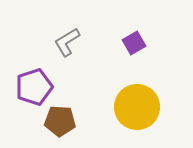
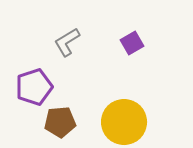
purple square: moved 2 px left
yellow circle: moved 13 px left, 15 px down
brown pentagon: moved 1 px down; rotated 8 degrees counterclockwise
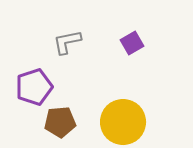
gray L-shape: rotated 20 degrees clockwise
yellow circle: moved 1 px left
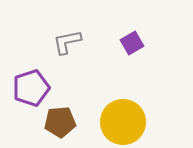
purple pentagon: moved 3 px left, 1 px down
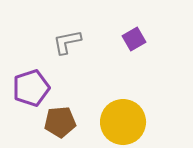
purple square: moved 2 px right, 4 px up
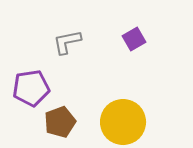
purple pentagon: rotated 9 degrees clockwise
brown pentagon: rotated 16 degrees counterclockwise
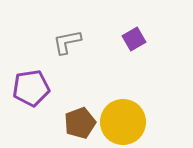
brown pentagon: moved 20 px right, 1 px down
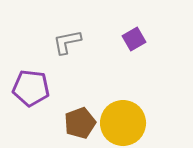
purple pentagon: rotated 15 degrees clockwise
yellow circle: moved 1 px down
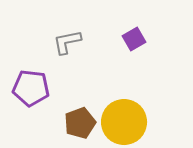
yellow circle: moved 1 px right, 1 px up
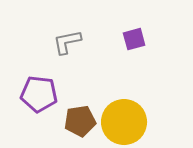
purple square: rotated 15 degrees clockwise
purple pentagon: moved 8 px right, 6 px down
brown pentagon: moved 2 px up; rotated 12 degrees clockwise
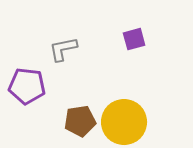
gray L-shape: moved 4 px left, 7 px down
purple pentagon: moved 12 px left, 8 px up
